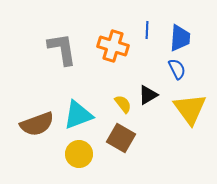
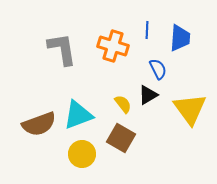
blue semicircle: moved 19 px left
brown semicircle: moved 2 px right
yellow circle: moved 3 px right
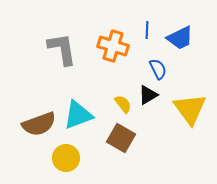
blue trapezoid: rotated 60 degrees clockwise
yellow circle: moved 16 px left, 4 px down
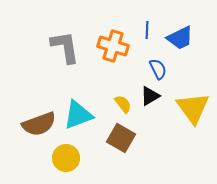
gray L-shape: moved 3 px right, 2 px up
black triangle: moved 2 px right, 1 px down
yellow triangle: moved 3 px right, 1 px up
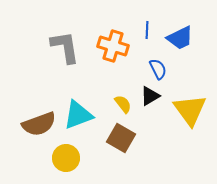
yellow triangle: moved 3 px left, 2 px down
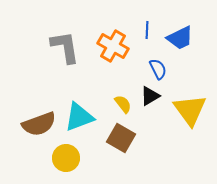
orange cross: rotated 12 degrees clockwise
cyan triangle: moved 1 px right, 2 px down
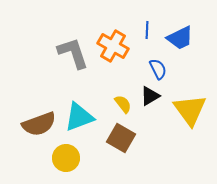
gray L-shape: moved 8 px right, 6 px down; rotated 9 degrees counterclockwise
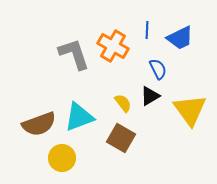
gray L-shape: moved 1 px right, 1 px down
yellow semicircle: moved 1 px up
yellow circle: moved 4 px left
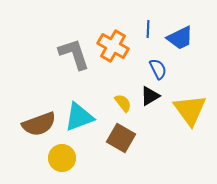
blue line: moved 1 px right, 1 px up
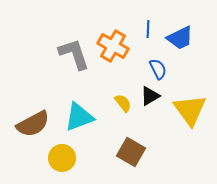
brown semicircle: moved 6 px left; rotated 8 degrees counterclockwise
brown square: moved 10 px right, 14 px down
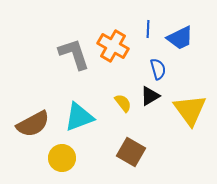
blue semicircle: rotated 10 degrees clockwise
